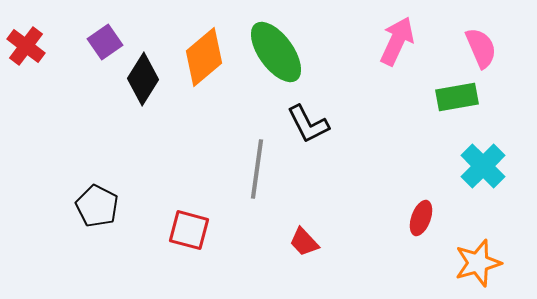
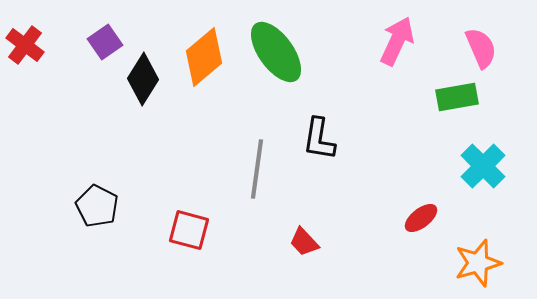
red cross: moved 1 px left, 1 px up
black L-shape: moved 11 px right, 15 px down; rotated 36 degrees clockwise
red ellipse: rotated 32 degrees clockwise
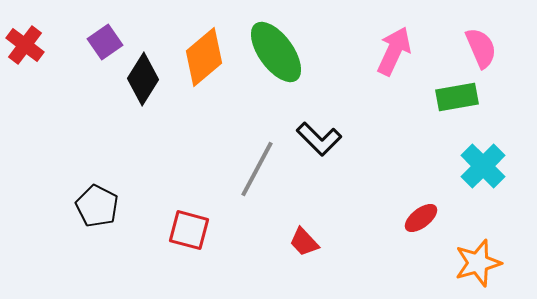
pink arrow: moved 3 px left, 10 px down
black L-shape: rotated 54 degrees counterclockwise
gray line: rotated 20 degrees clockwise
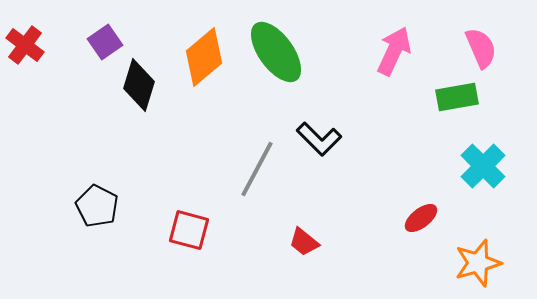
black diamond: moved 4 px left, 6 px down; rotated 15 degrees counterclockwise
red trapezoid: rotated 8 degrees counterclockwise
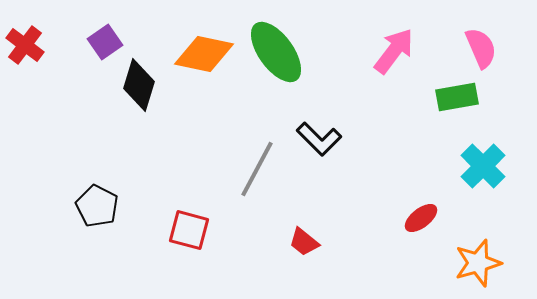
pink arrow: rotated 12 degrees clockwise
orange diamond: moved 3 px up; rotated 52 degrees clockwise
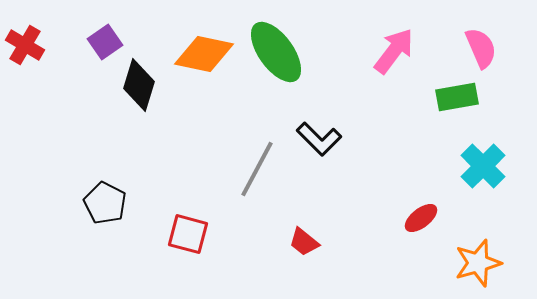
red cross: rotated 6 degrees counterclockwise
black pentagon: moved 8 px right, 3 px up
red square: moved 1 px left, 4 px down
